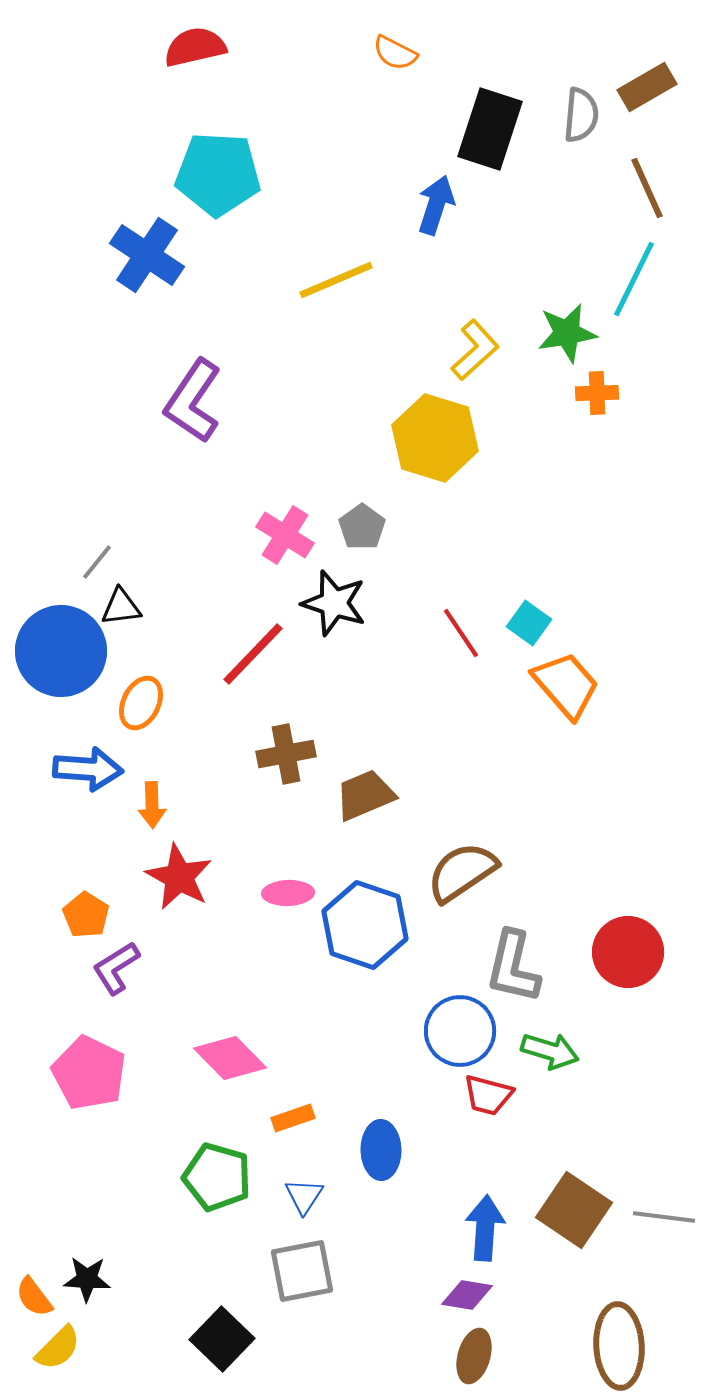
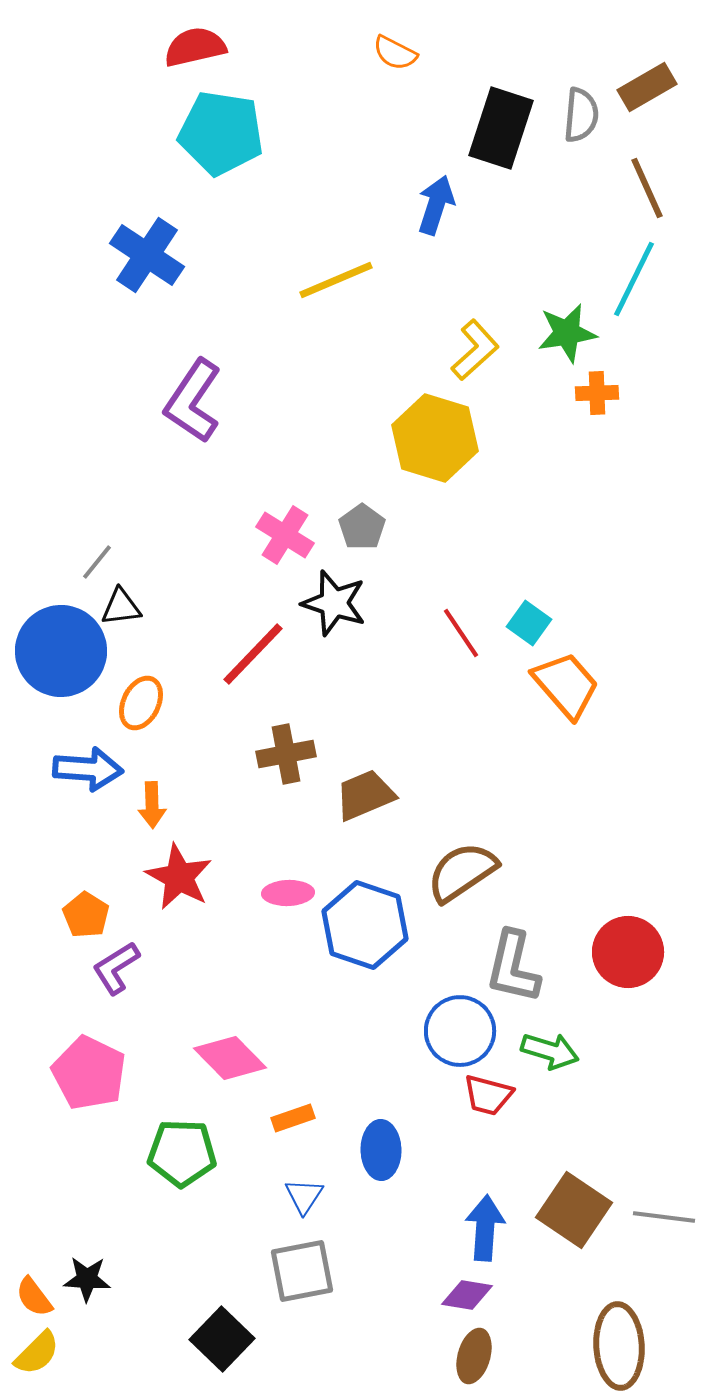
black rectangle at (490, 129): moved 11 px right, 1 px up
cyan pentagon at (218, 174): moved 3 px right, 41 px up; rotated 6 degrees clockwise
green pentagon at (217, 1177): moved 35 px left, 24 px up; rotated 14 degrees counterclockwise
yellow semicircle at (58, 1348): moved 21 px left, 5 px down
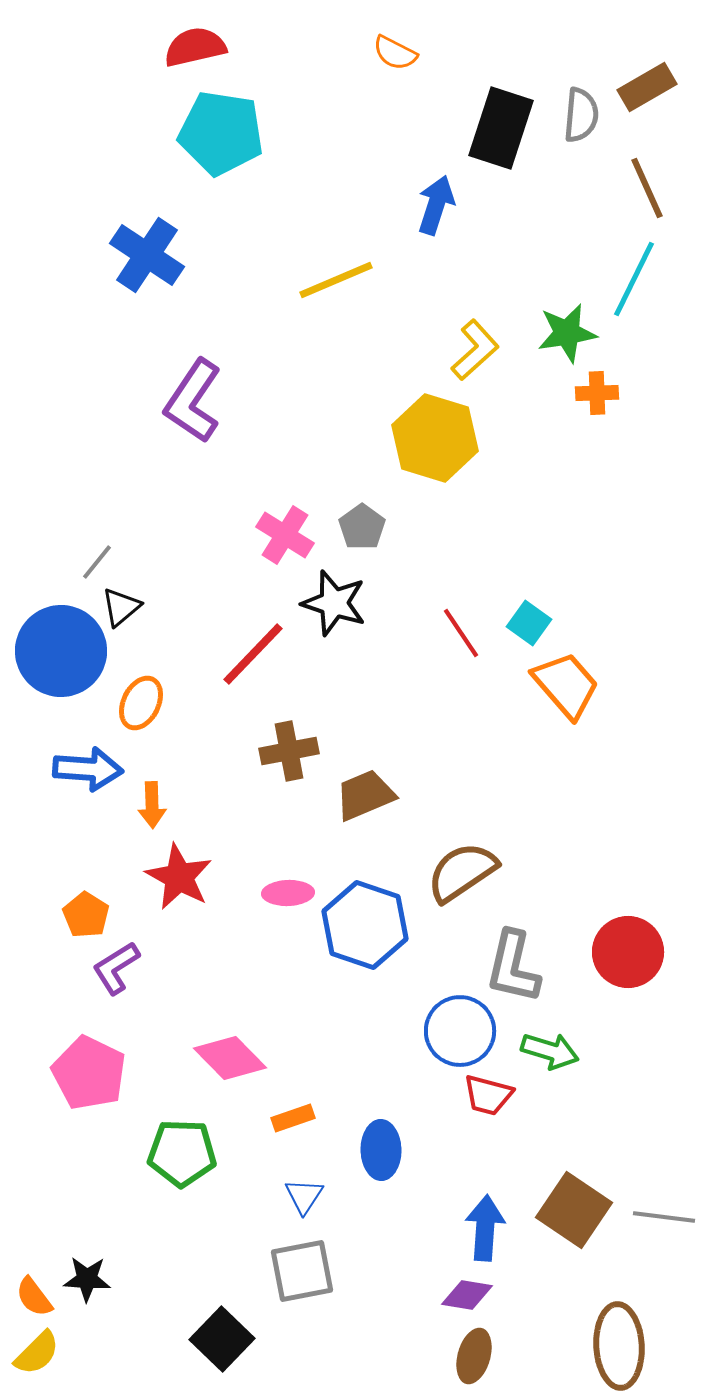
black triangle at (121, 607): rotated 33 degrees counterclockwise
brown cross at (286, 754): moved 3 px right, 3 px up
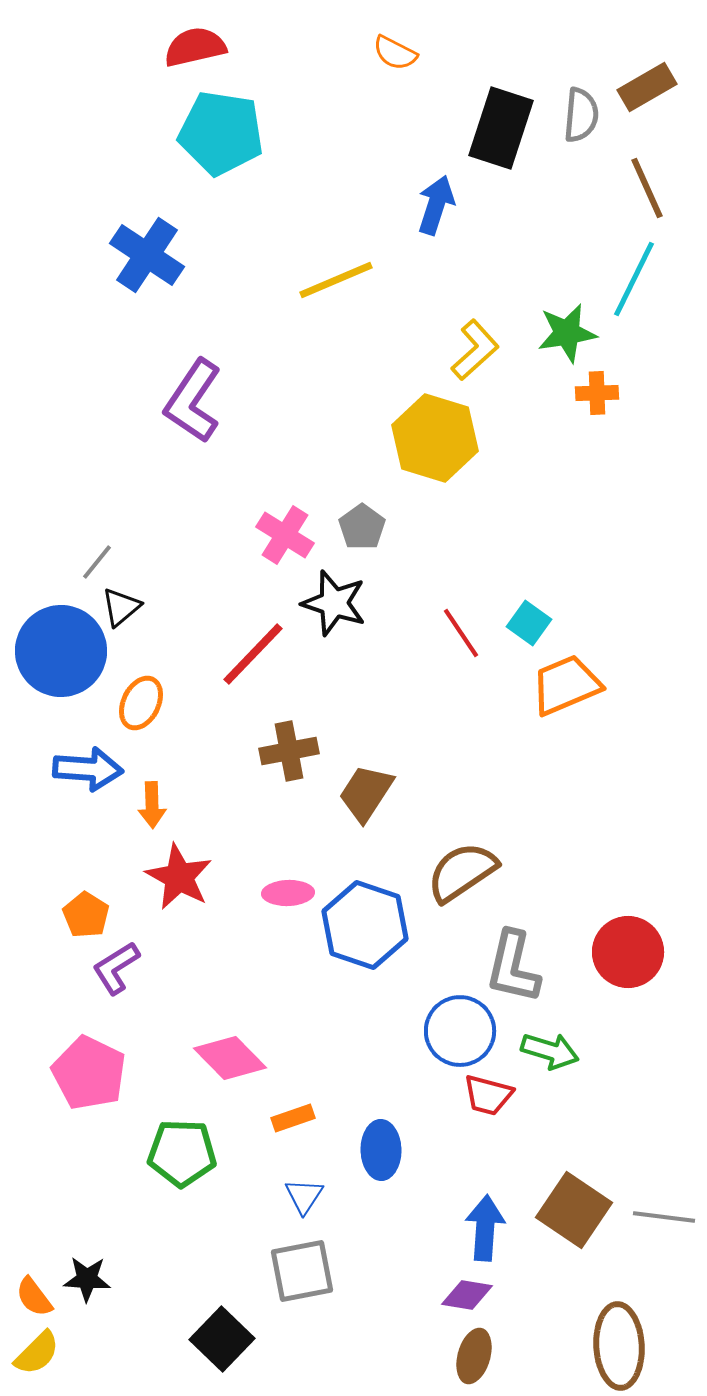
orange trapezoid at (566, 685): rotated 72 degrees counterclockwise
brown trapezoid at (365, 795): moved 1 px right, 2 px up; rotated 34 degrees counterclockwise
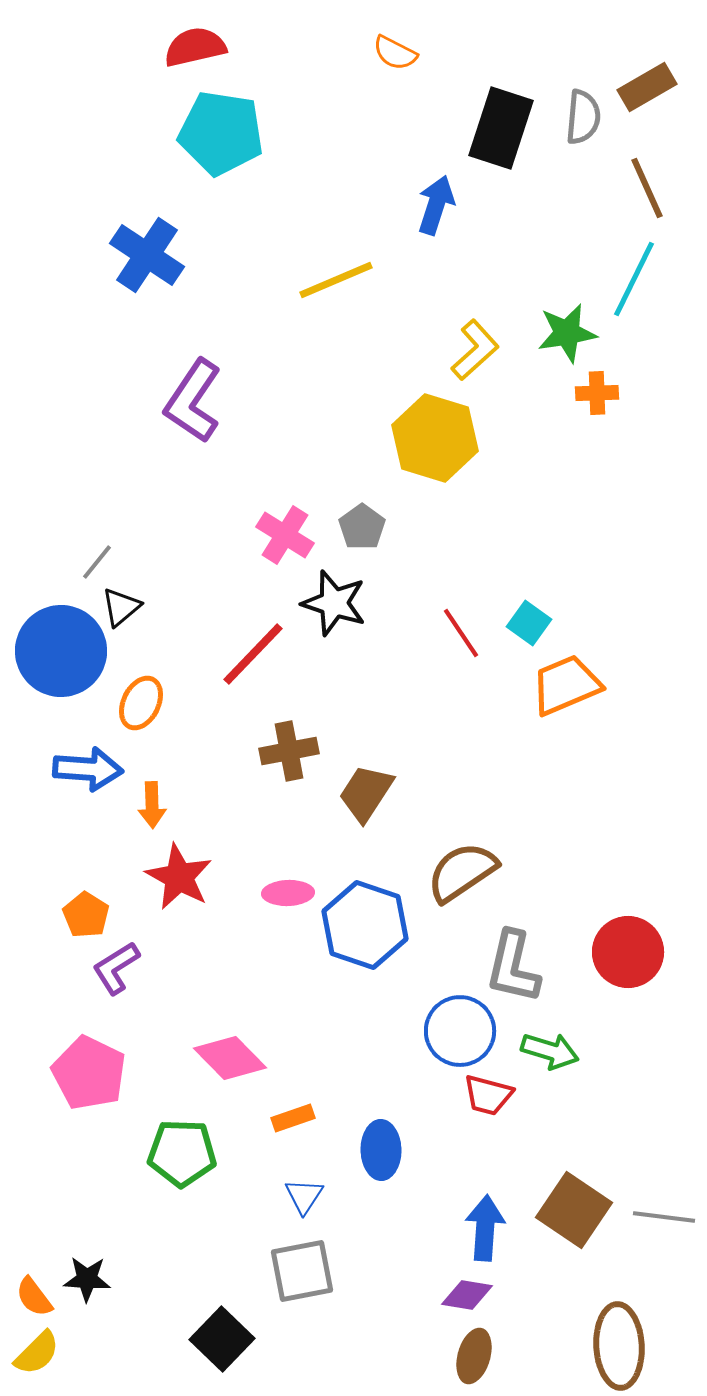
gray semicircle at (581, 115): moved 2 px right, 2 px down
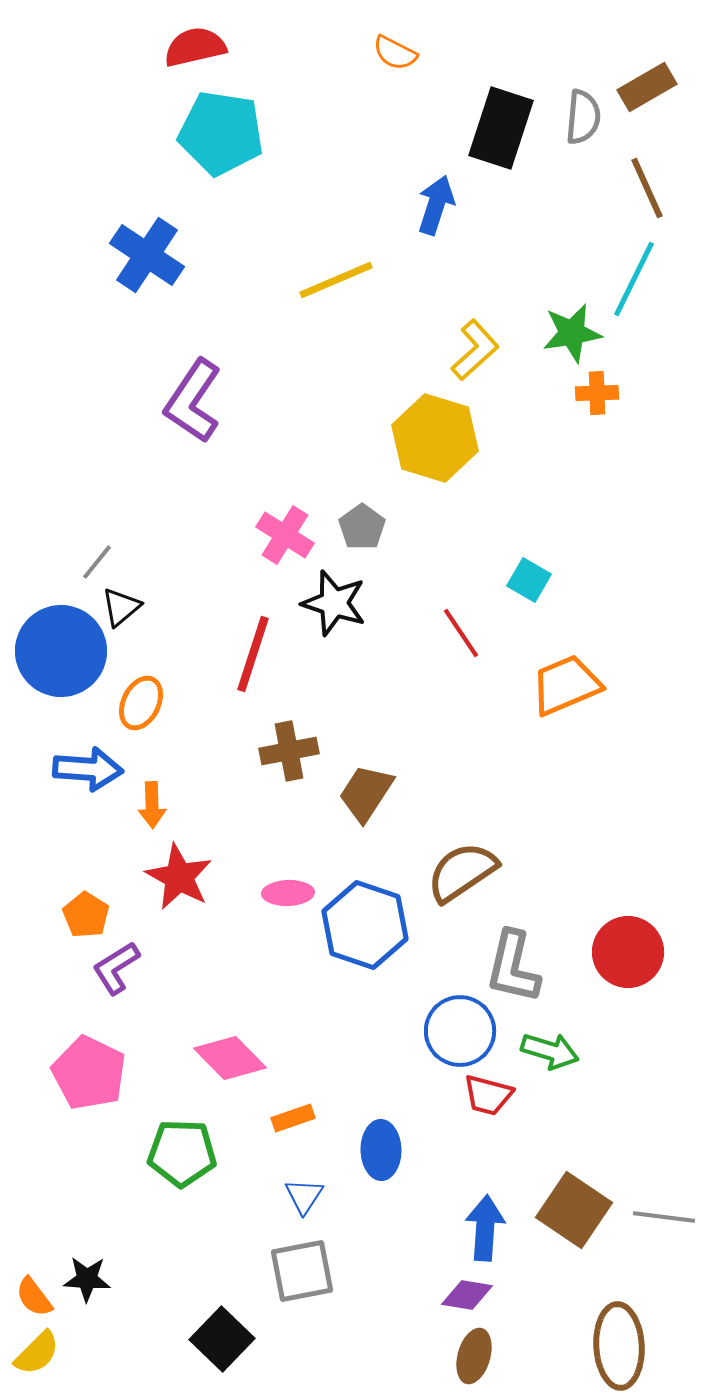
green star at (567, 333): moved 5 px right
cyan square at (529, 623): moved 43 px up; rotated 6 degrees counterclockwise
red line at (253, 654): rotated 26 degrees counterclockwise
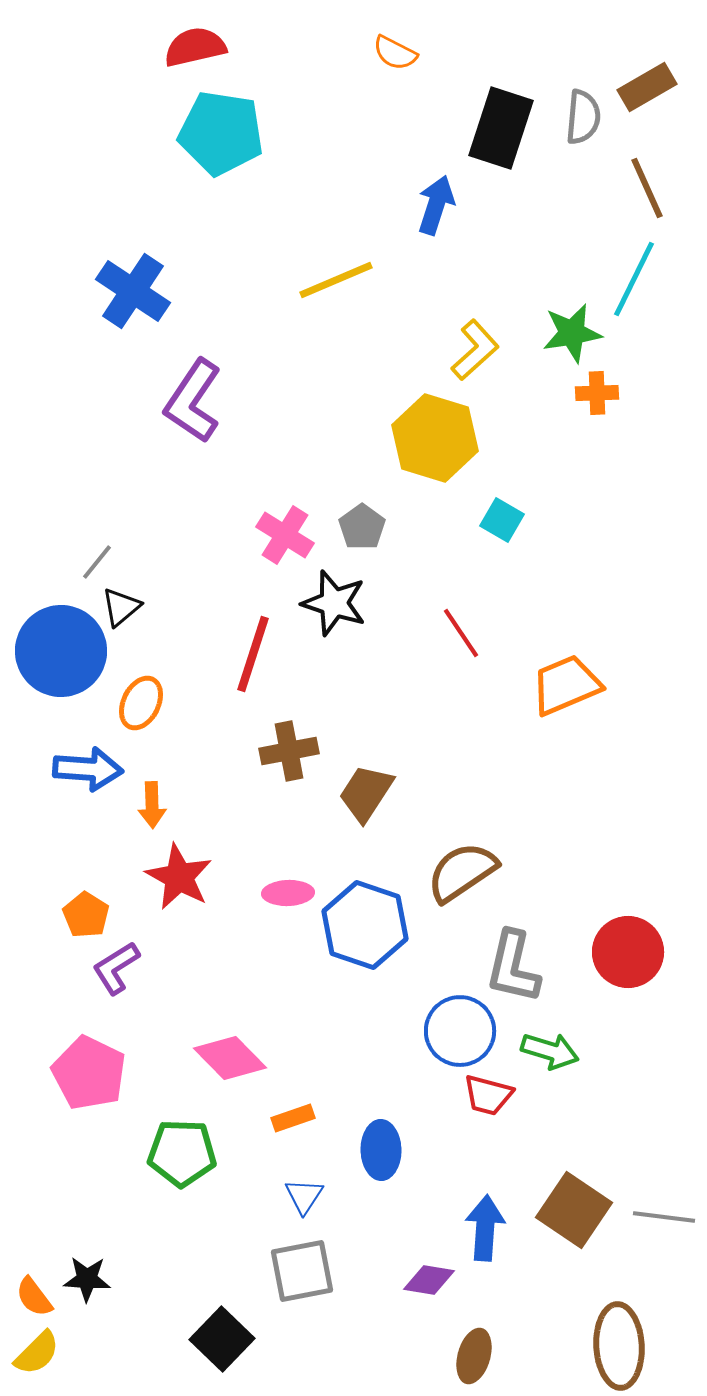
blue cross at (147, 255): moved 14 px left, 36 px down
cyan square at (529, 580): moved 27 px left, 60 px up
purple diamond at (467, 1295): moved 38 px left, 15 px up
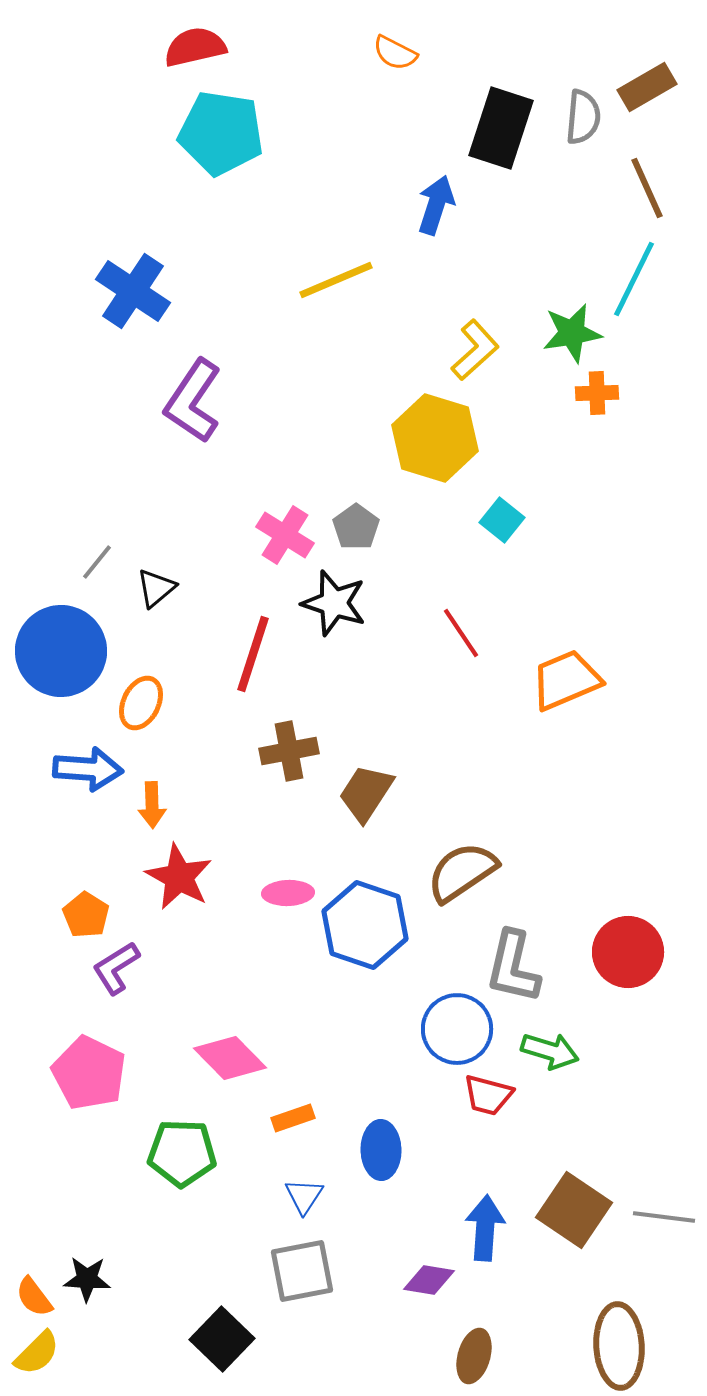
cyan square at (502, 520): rotated 9 degrees clockwise
gray pentagon at (362, 527): moved 6 px left
black triangle at (121, 607): moved 35 px right, 19 px up
orange trapezoid at (566, 685): moved 5 px up
blue circle at (460, 1031): moved 3 px left, 2 px up
